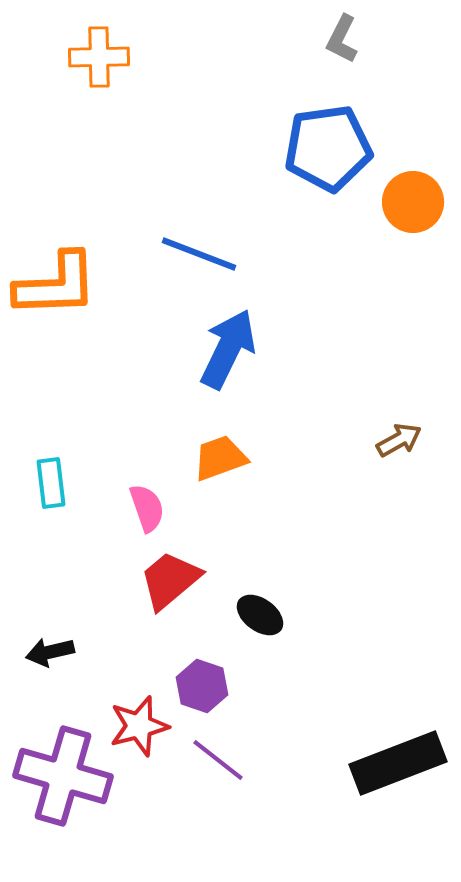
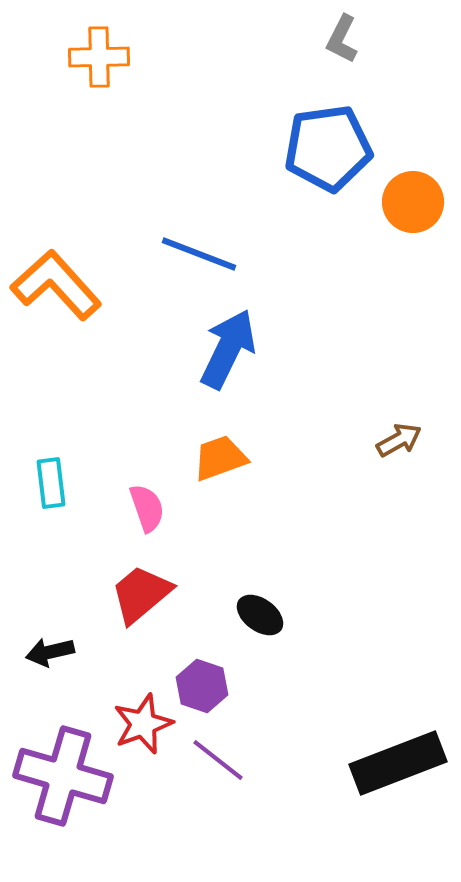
orange L-shape: rotated 130 degrees counterclockwise
red trapezoid: moved 29 px left, 14 px down
red star: moved 4 px right, 2 px up; rotated 6 degrees counterclockwise
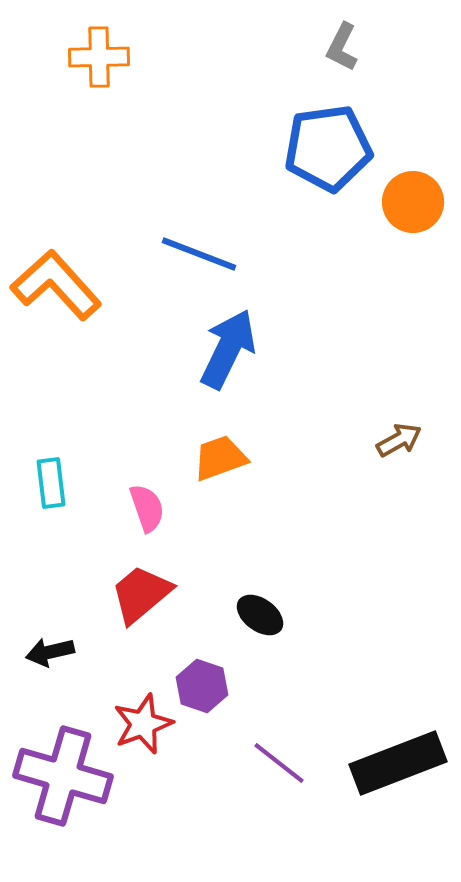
gray L-shape: moved 8 px down
purple line: moved 61 px right, 3 px down
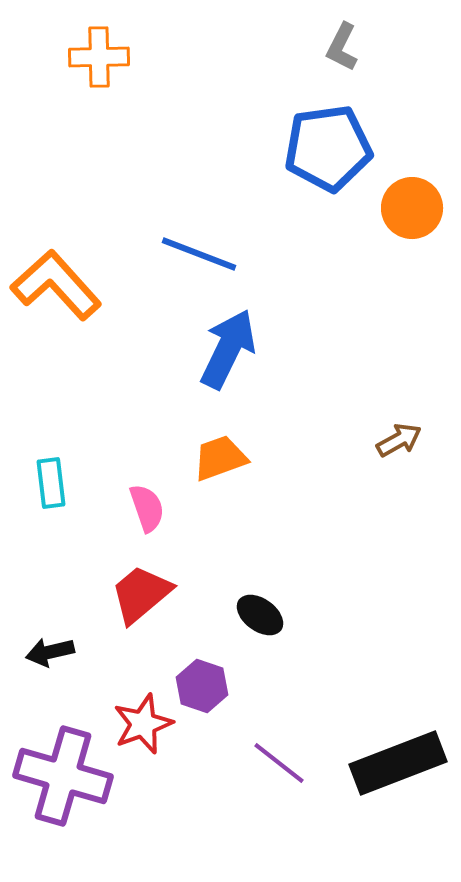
orange circle: moved 1 px left, 6 px down
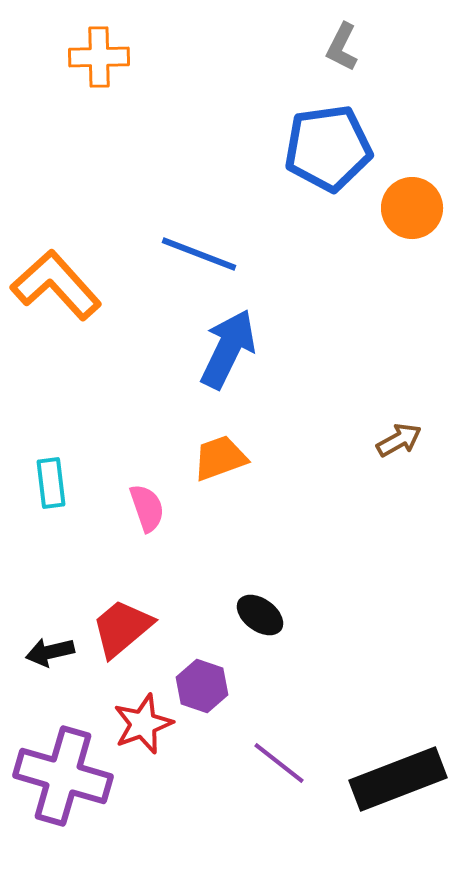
red trapezoid: moved 19 px left, 34 px down
black rectangle: moved 16 px down
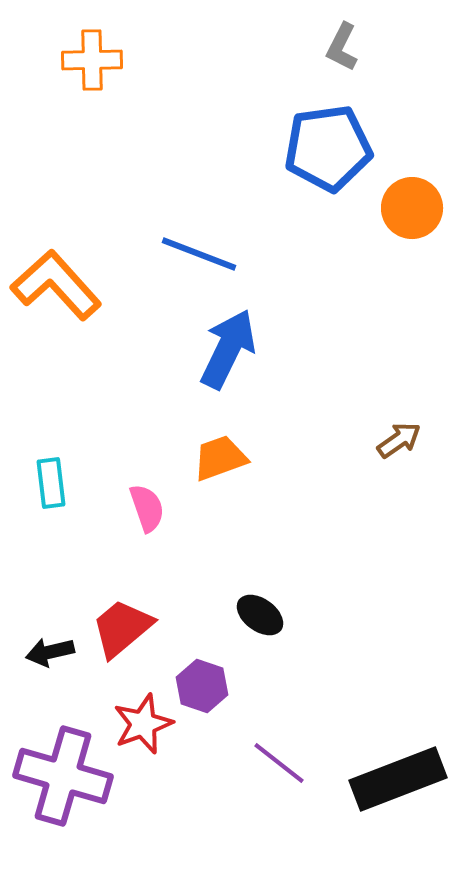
orange cross: moved 7 px left, 3 px down
brown arrow: rotated 6 degrees counterclockwise
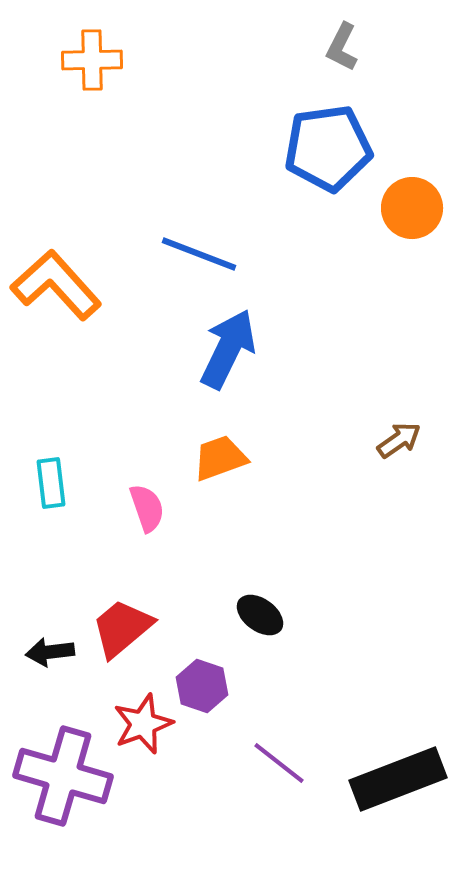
black arrow: rotated 6 degrees clockwise
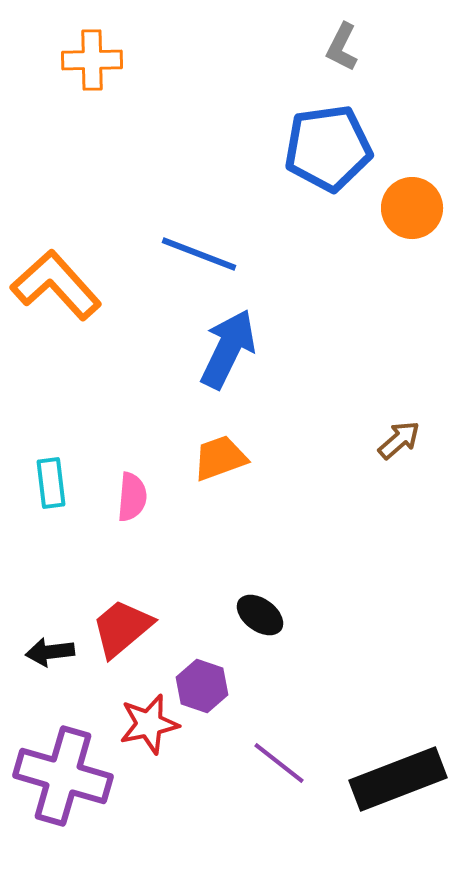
brown arrow: rotated 6 degrees counterclockwise
pink semicircle: moved 15 px left, 11 px up; rotated 24 degrees clockwise
red star: moved 6 px right; rotated 8 degrees clockwise
